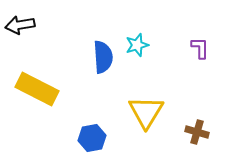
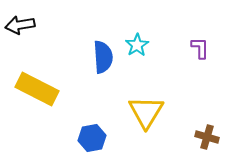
cyan star: rotated 15 degrees counterclockwise
brown cross: moved 10 px right, 5 px down
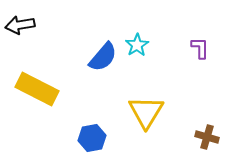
blue semicircle: rotated 44 degrees clockwise
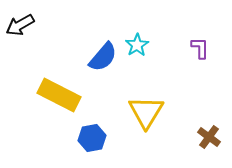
black arrow: rotated 20 degrees counterclockwise
yellow rectangle: moved 22 px right, 6 px down
brown cross: moved 2 px right; rotated 20 degrees clockwise
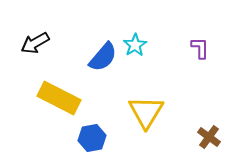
black arrow: moved 15 px right, 18 px down
cyan star: moved 2 px left
yellow rectangle: moved 3 px down
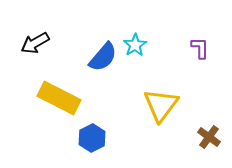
yellow triangle: moved 15 px right, 7 px up; rotated 6 degrees clockwise
blue hexagon: rotated 16 degrees counterclockwise
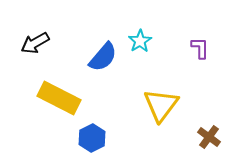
cyan star: moved 5 px right, 4 px up
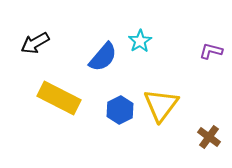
purple L-shape: moved 11 px right, 3 px down; rotated 75 degrees counterclockwise
blue hexagon: moved 28 px right, 28 px up
